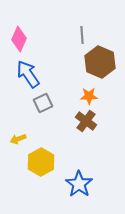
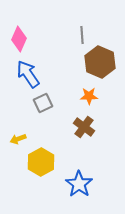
brown cross: moved 2 px left, 6 px down
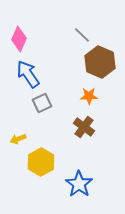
gray line: rotated 42 degrees counterclockwise
gray square: moved 1 px left
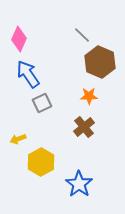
brown cross: rotated 15 degrees clockwise
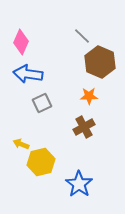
gray line: moved 1 px down
pink diamond: moved 2 px right, 3 px down
blue arrow: rotated 48 degrees counterclockwise
brown cross: rotated 10 degrees clockwise
yellow arrow: moved 3 px right, 5 px down; rotated 42 degrees clockwise
yellow hexagon: rotated 16 degrees clockwise
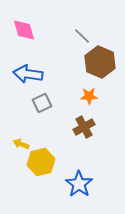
pink diamond: moved 3 px right, 12 px up; rotated 40 degrees counterclockwise
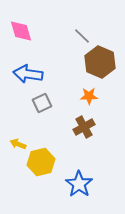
pink diamond: moved 3 px left, 1 px down
yellow arrow: moved 3 px left
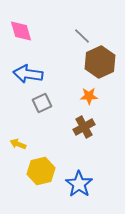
brown hexagon: rotated 12 degrees clockwise
yellow hexagon: moved 9 px down
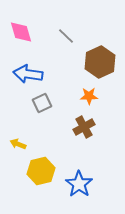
pink diamond: moved 1 px down
gray line: moved 16 px left
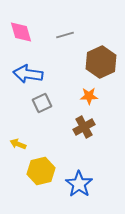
gray line: moved 1 px left, 1 px up; rotated 60 degrees counterclockwise
brown hexagon: moved 1 px right
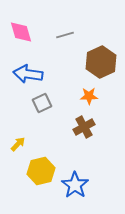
yellow arrow: rotated 112 degrees clockwise
blue star: moved 4 px left, 1 px down
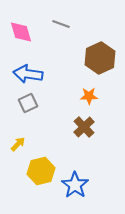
gray line: moved 4 px left, 11 px up; rotated 36 degrees clockwise
brown hexagon: moved 1 px left, 4 px up
gray square: moved 14 px left
brown cross: rotated 15 degrees counterclockwise
